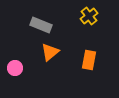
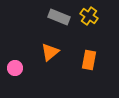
yellow cross: rotated 18 degrees counterclockwise
gray rectangle: moved 18 px right, 8 px up
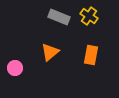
orange rectangle: moved 2 px right, 5 px up
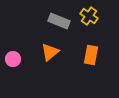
gray rectangle: moved 4 px down
pink circle: moved 2 px left, 9 px up
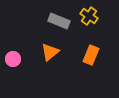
orange rectangle: rotated 12 degrees clockwise
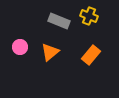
yellow cross: rotated 12 degrees counterclockwise
orange rectangle: rotated 18 degrees clockwise
pink circle: moved 7 px right, 12 px up
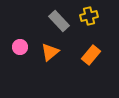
yellow cross: rotated 36 degrees counterclockwise
gray rectangle: rotated 25 degrees clockwise
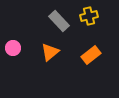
pink circle: moved 7 px left, 1 px down
orange rectangle: rotated 12 degrees clockwise
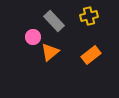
gray rectangle: moved 5 px left
pink circle: moved 20 px right, 11 px up
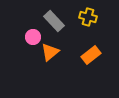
yellow cross: moved 1 px left, 1 px down; rotated 30 degrees clockwise
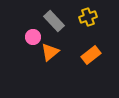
yellow cross: rotated 36 degrees counterclockwise
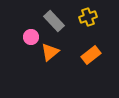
pink circle: moved 2 px left
